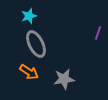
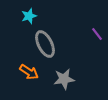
purple line: moved 1 px left, 1 px down; rotated 56 degrees counterclockwise
gray ellipse: moved 9 px right
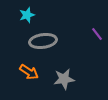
cyan star: moved 2 px left, 1 px up
gray ellipse: moved 2 px left, 3 px up; rotated 72 degrees counterclockwise
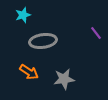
cyan star: moved 4 px left
purple line: moved 1 px left, 1 px up
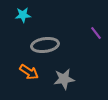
cyan star: rotated 14 degrees clockwise
gray ellipse: moved 2 px right, 4 px down
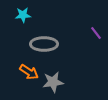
gray ellipse: moved 1 px left, 1 px up; rotated 8 degrees clockwise
gray star: moved 11 px left, 3 px down
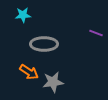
purple line: rotated 32 degrees counterclockwise
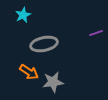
cyan star: rotated 21 degrees counterclockwise
purple line: rotated 40 degrees counterclockwise
gray ellipse: rotated 12 degrees counterclockwise
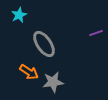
cyan star: moved 4 px left
gray ellipse: rotated 68 degrees clockwise
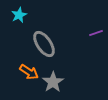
gray star: rotated 25 degrees counterclockwise
